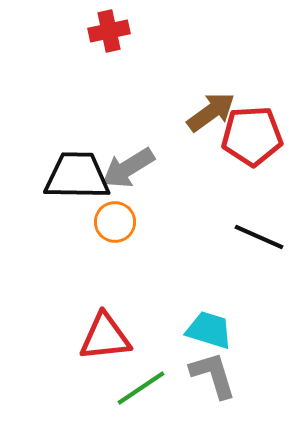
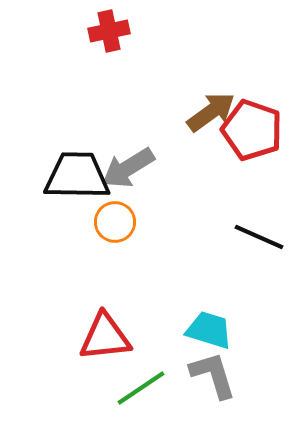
red pentagon: moved 6 px up; rotated 22 degrees clockwise
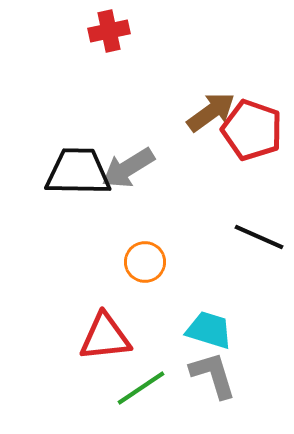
black trapezoid: moved 1 px right, 4 px up
orange circle: moved 30 px right, 40 px down
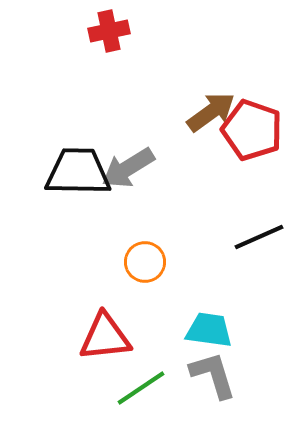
black line: rotated 48 degrees counterclockwise
cyan trapezoid: rotated 9 degrees counterclockwise
